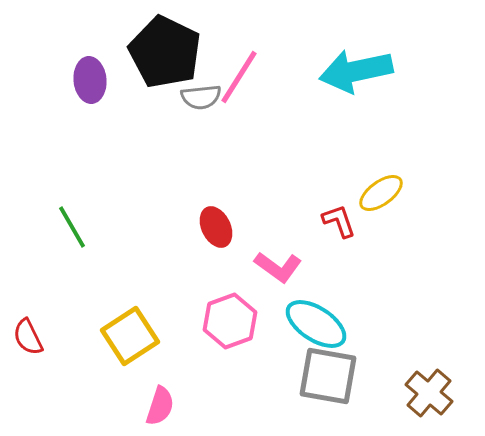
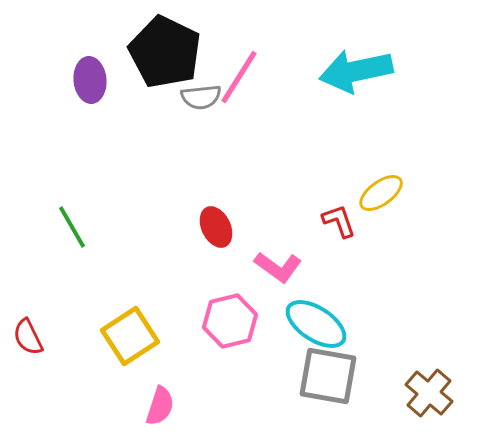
pink hexagon: rotated 6 degrees clockwise
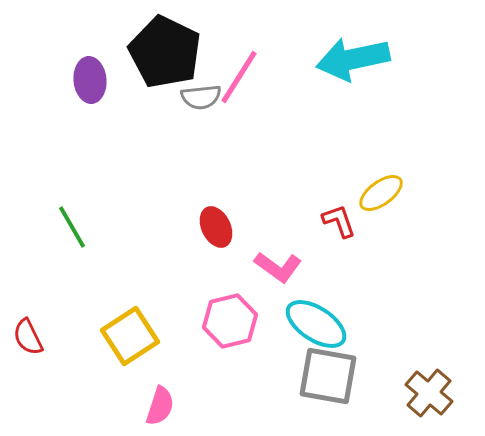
cyan arrow: moved 3 px left, 12 px up
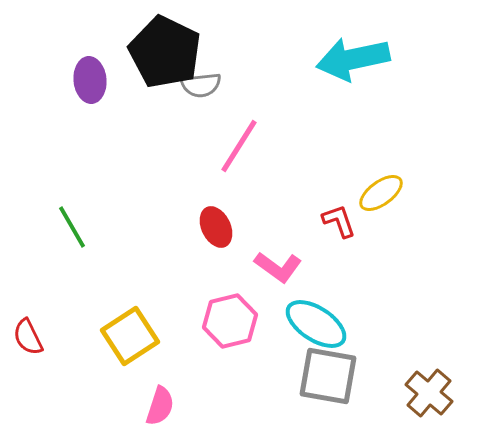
pink line: moved 69 px down
gray semicircle: moved 12 px up
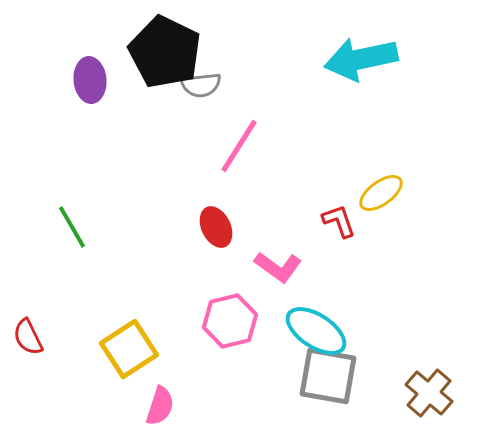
cyan arrow: moved 8 px right
cyan ellipse: moved 7 px down
yellow square: moved 1 px left, 13 px down
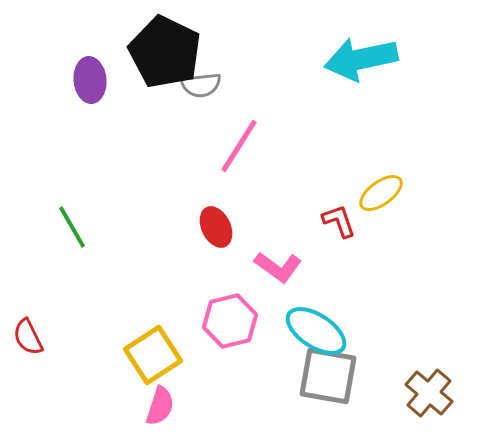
yellow square: moved 24 px right, 6 px down
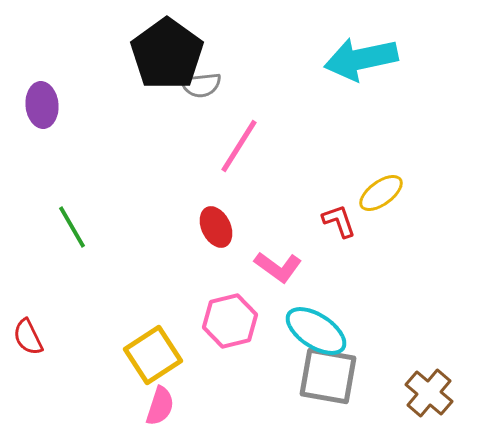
black pentagon: moved 2 px right, 2 px down; rotated 10 degrees clockwise
purple ellipse: moved 48 px left, 25 px down
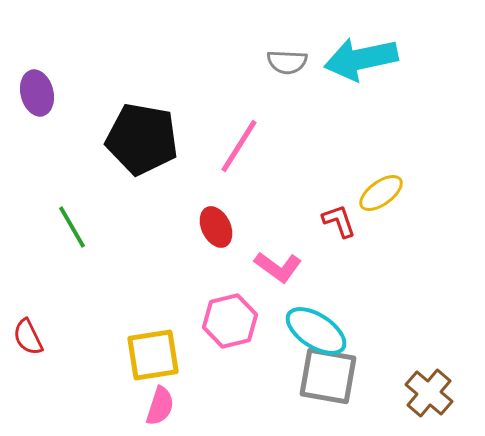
black pentagon: moved 25 px left, 85 px down; rotated 26 degrees counterclockwise
gray semicircle: moved 86 px right, 23 px up; rotated 9 degrees clockwise
purple ellipse: moved 5 px left, 12 px up; rotated 9 degrees counterclockwise
yellow square: rotated 24 degrees clockwise
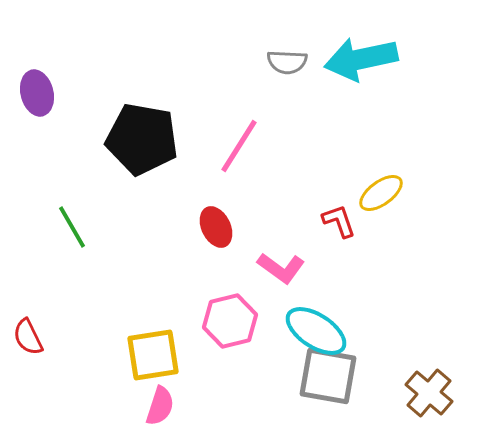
pink L-shape: moved 3 px right, 1 px down
